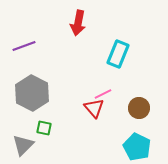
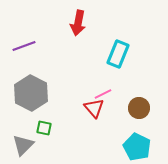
gray hexagon: moved 1 px left
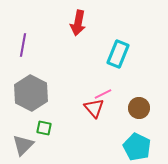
purple line: moved 1 px left, 1 px up; rotated 60 degrees counterclockwise
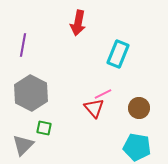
cyan pentagon: rotated 16 degrees counterclockwise
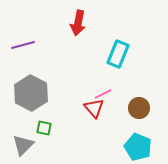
purple line: rotated 65 degrees clockwise
cyan pentagon: moved 1 px right; rotated 12 degrees clockwise
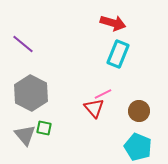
red arrow: moved 35 px right; rotated 85 degrees counterclockwise
purple line: moved 1 px up; rotated 55 degrees clockwise
brown circle: moved 3 px down
gray triangle: moved 2 px right, 10 px up; rotated 25 degrees counterclockwise
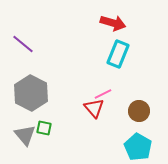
cyan pentagon: rotated 8 degrees clockwise
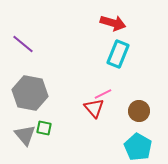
gray hexagon: moved 1 px left; rotated 16 degrees counterclockwise
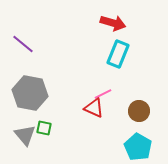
red triangle: rotated 25 degrees counterclockwise
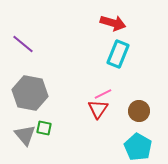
red triangle: moved 4 px right, 1 px down; rotated 40 degrees clockwise
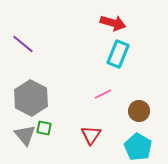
gray hexagon: moved 1 px right, 5 px down; rotated 16 degrees clockwise
red triangle: moved 7 px left, 26 px down
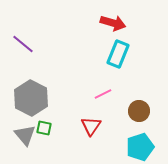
red triangle: moved 9 px up
cyan pentagon: moved 2 px right; rotated 24 degrees clockwise
